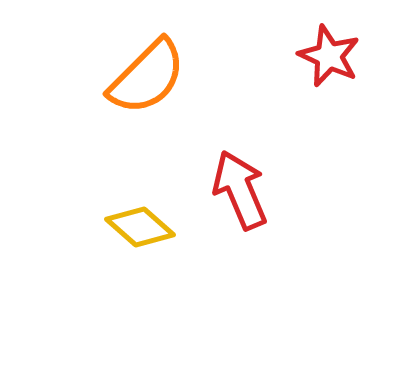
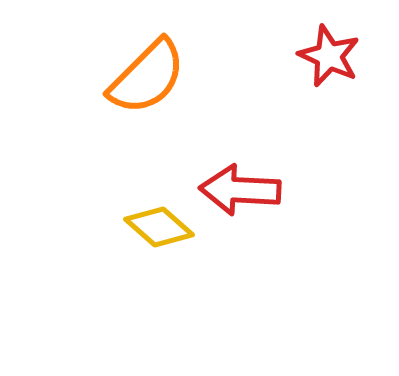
red arrow: rotated 64 degrees counterclockwise
yellow diamond: moved 19 px right
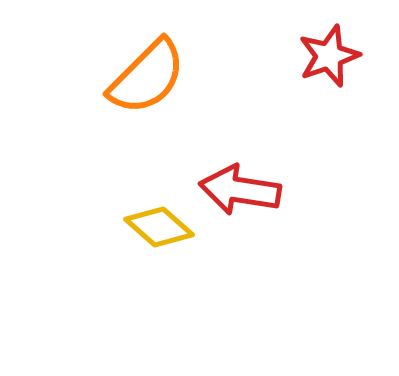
red star: rotated 28 degrees clockwise
red arrow: rotated 6 degrees clockwise
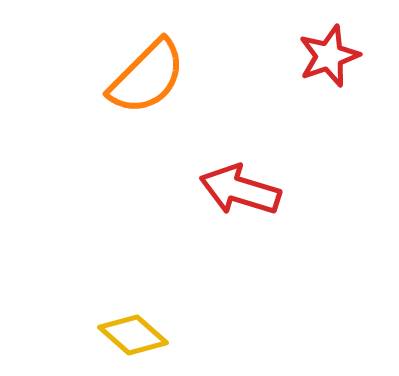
red arrow: rotated 8 degrees clockwise
yellow diamond: moved 26 px left, 108 px down
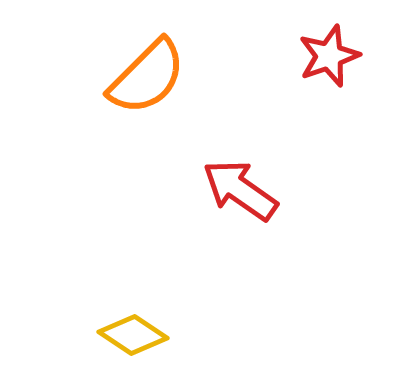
red arrow: rotated 18 degrees clockwise
yellow diamond: rotated 8 degrees counterclockwise
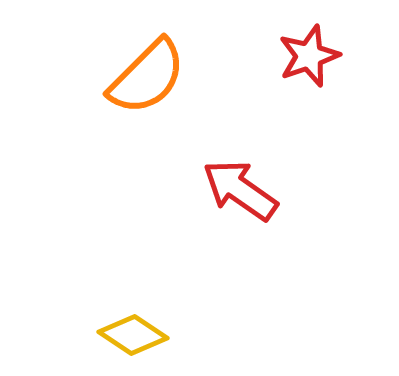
red star: moved 20 px left
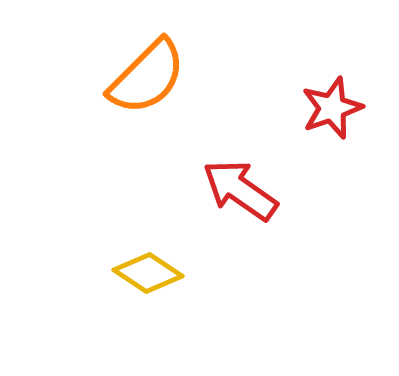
red star: moved 23 px right, 52 px down
yellow diamond: moved 15 px right, 62 px up
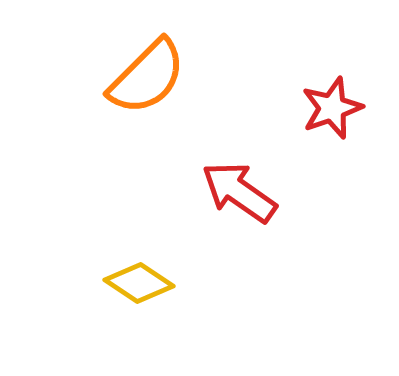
red arrow: moved 1 px left, 2 px down
yellow diamond: moved 9 px left, 10 px down
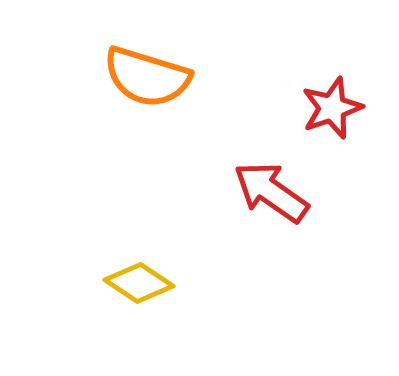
orange semicircle: rotated 62 degrees clockwise
red arrow: moved 32 px right
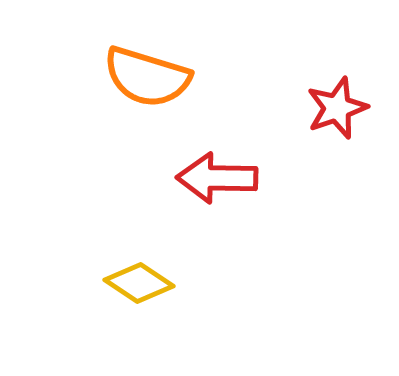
red star: moved 5 px right
red arrow: moved 54 px left, 14 px up; rotated 34 degrees counterclockwise
